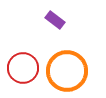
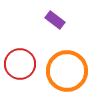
red circle: moved 3 px left, 4 px up
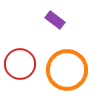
orange circle: moved 1 px up
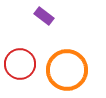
purple rectangle: moved 11 px left, 4 px up
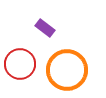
purple rectangle: moved 1 px right, 12 px down
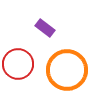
red circle: moved 2 px left
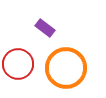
orange circle: moved 1 px left, 2 px up
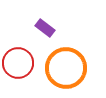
red circle: moved 1 px up
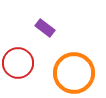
orange circle: moved 8 px right, 5 px down
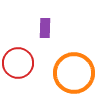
purple rectangle: rotated 54 degrees clockwise
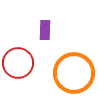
purple rectangle: moved 2 px down
